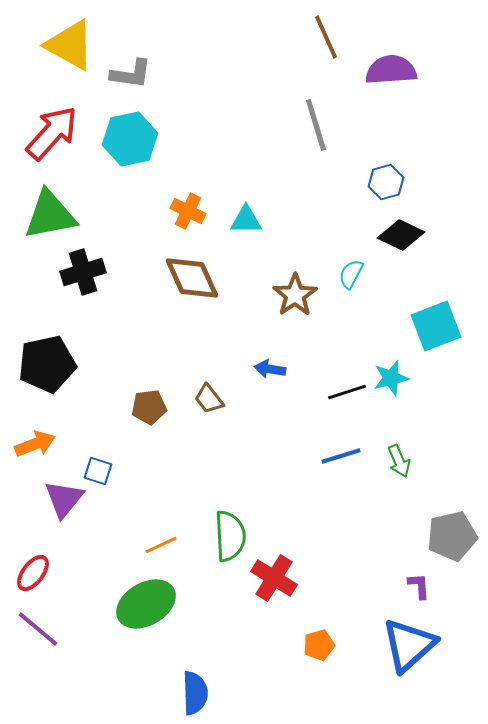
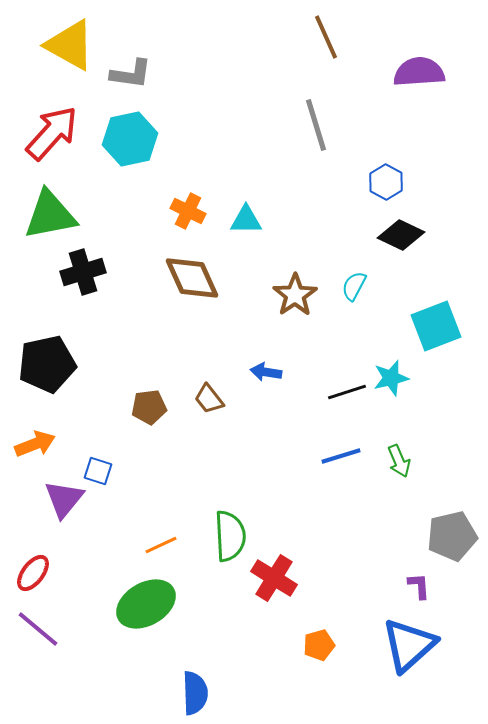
purple semicircle: moved 28 px right, 2 px down
blue hexagon: rotated 16 degrees counterclockwise
cyan semicircle: moved 3 px right, 12 px down
blue arrow: moved 4 px left, 3 px down
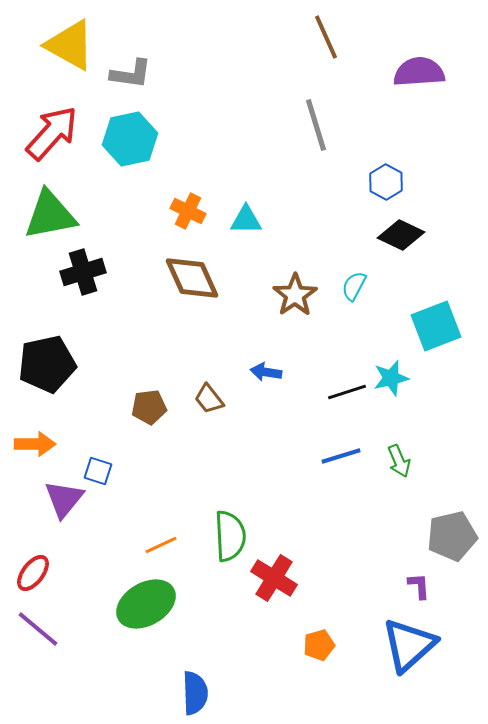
orange arrow: rotated 21 degrees clockwise
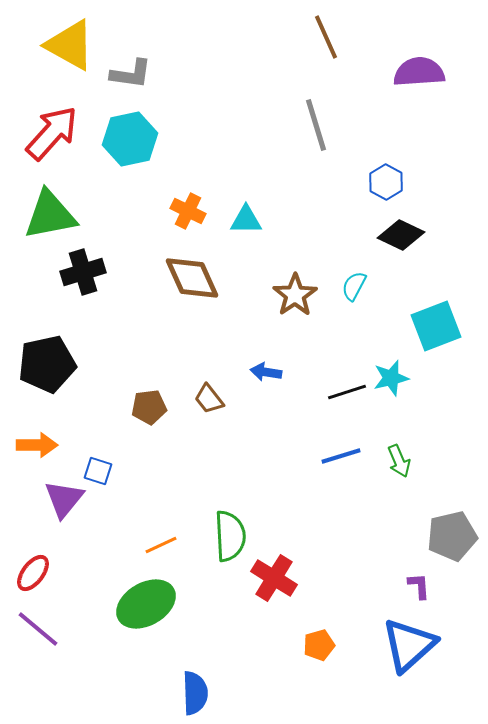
orange arrow: moved 2 px right, 1 px down
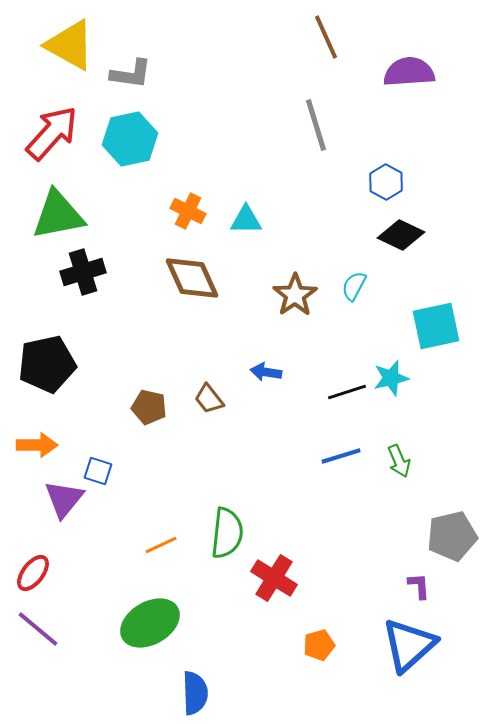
purple semicircle: moved 10 px left
green triangle: moved 8 px right
cyan square: rotated 9 degrees clockwise
brown pentagon: rotated 20 degrees clockwise
green semicircle: moved 3 px left, 3 px up; rotated 9 degrees clockwise
green ellipse: moved 4 px right, 19 px down
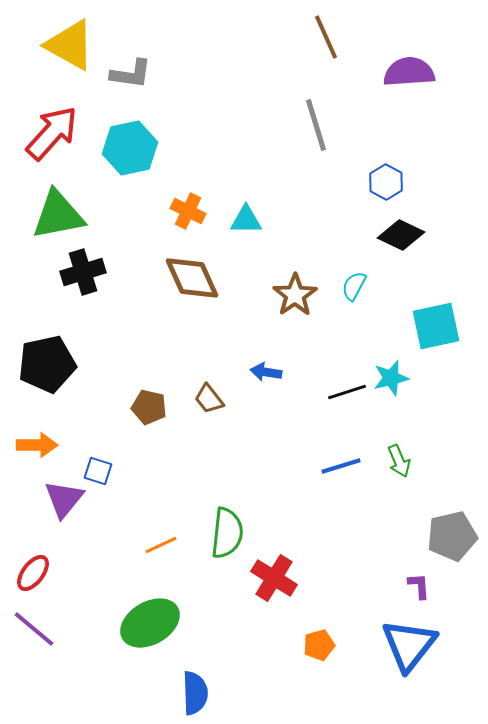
cyan hexagon: moved 9 px down
blue line: moved 10 px down
purple line: moved 4 px left
blue triangle: rotated 10 degrees counterclockwise
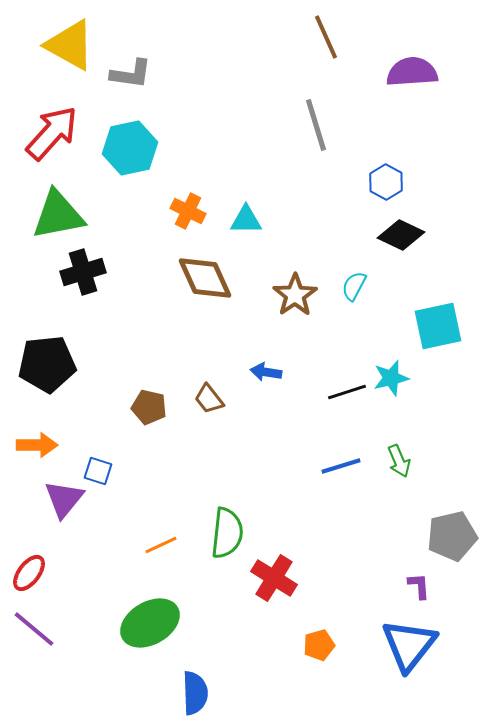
purple semicircle: moved 3 px right
brown diamond: moved 13 px right
cyan square: moved 2 px right
black pentagon: rotated 6 degrees clockwise
red ellipse: moved 4 px left
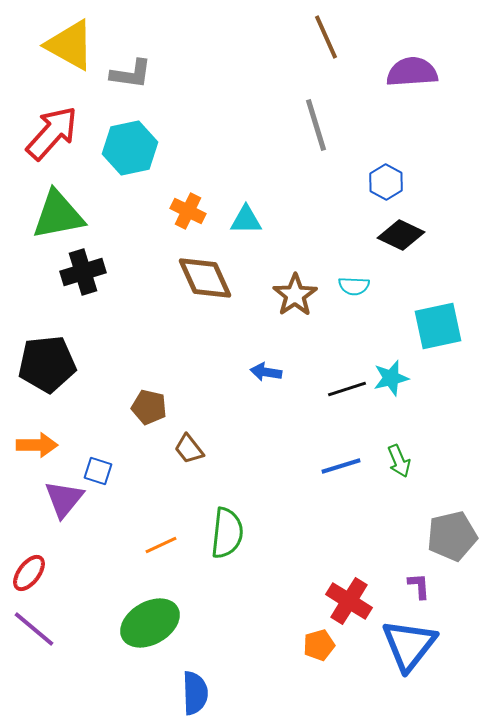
cyan semicircle: rotated 116 degrees counterclockwise
black line: moved 3 px up
brown trapezoid: moved 20 px left, 50 px down
red cross: moved 75 px right, 23 px down
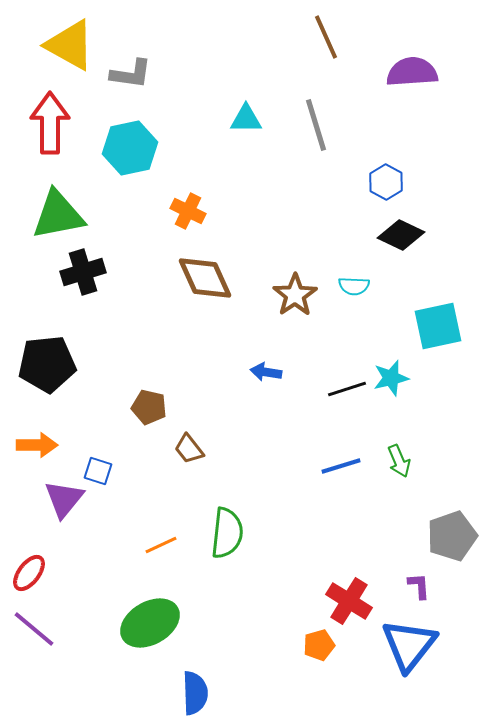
red arrow: moved 2 px left, 10 px up; rotated 42 degrees counterclockwise
cyan triangle: moved 101 px up
gray pentagon: rotated 6 degrees counterclockwise
